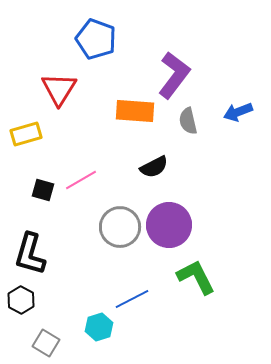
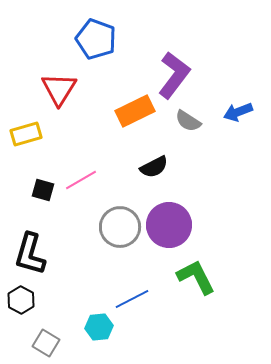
orange rectangle: rotated 30 degrees counterclockwise
gray semicircle: rotated 44 degrees counterclockwise
cyan hexagon: rotated 12 degrees clockwise
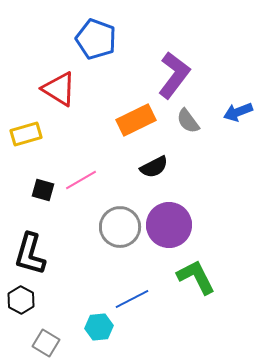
red triangle: rotated 30 degrees counterclockwise
orange rectangle: moved 1 px right, 9 px down
gray semicircle: rotated 20 degrees clockwise
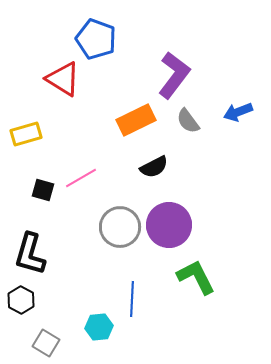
red triangle: moved 4 px right, 10 px up
pink line: moved 2 px up
blue line: rotated 60 degrees counterclockwise
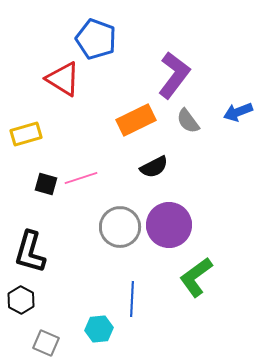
pink line: rotated 12 degrees clockwise
black square: moved 3 px right, 6 px up
black L-shape: moved 2 px up
green L-shape: rotated 99 degrees counterclockwise
cyan hexagon: moved 2 px down
gray square: rotated 8 degrees counterclockwise
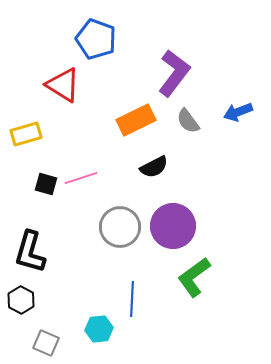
purple L-shape: moved 2 px up
red triangle: moved 6 px down
purple circle: moved 4 px right, 1 px down
green L-shape: moved 2 px left
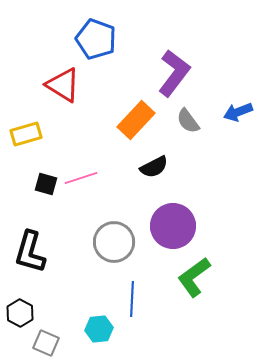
orange rectangle: rotated 21 degrees counterclockwise
gray circle: moved 6 px left, 15 px down
black hexagon: moved 1 px left, 13 px down
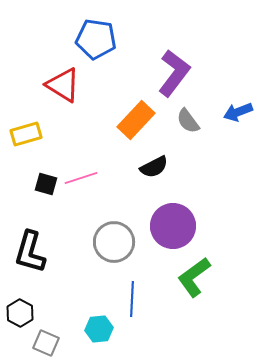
blue pentagon: rotated 12 degrees counterclockwise
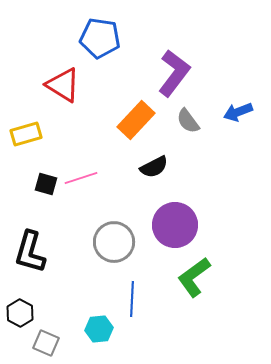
blue pentagon: moved 4 px right, 1 px up
purple circle: moved 2 px right, 1 px up
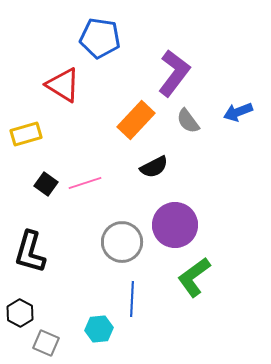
pink line: moved 4 px right, 5 px down
black square: rotated 20 degrees clockwise
gray circle: moved 8 px right
